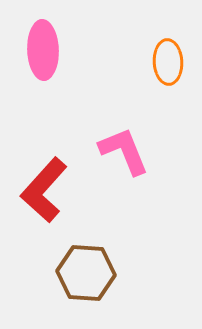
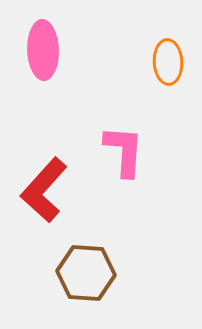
pink L-shape: rotated 26 degrees clockwise
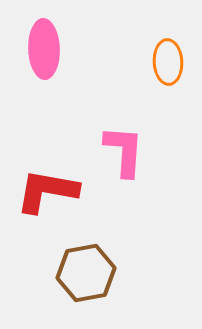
pink ellipse: moved 1 px right, 1 px up
red L-shape: moved 3 px right, 1 px down; rotated 58 degrees clockwise
brown hexagon: rotated 14 degrees counterclockwise
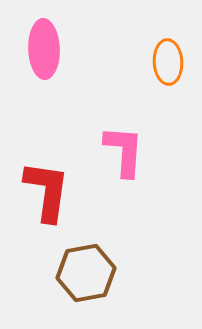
red L-shape: rotated 88 degrees clockwise
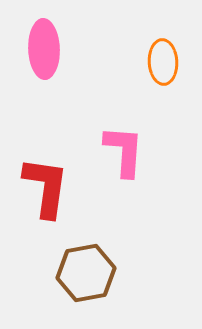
orange ellipse: moved 5 px left
red L-shape: moved 1 px left, 4 px up
